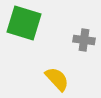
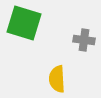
yellow semicircle: rotated 140 degrees counterclockwise
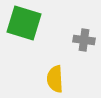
yellow semicircle: moved 2 px left
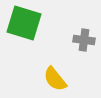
yellow semicircle: rotated 36 degrees counterclockwise
